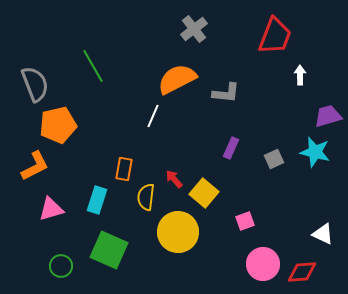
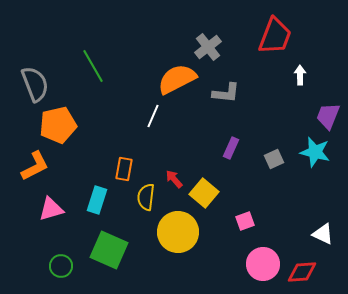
gray cross: moved 14 px right, 18 px down
purple trapezoid: rotated 52 degrees counterclockwise
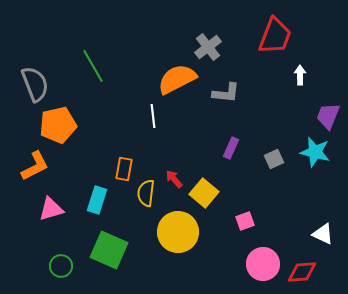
white line: rotated 30 degrees counterclockwise
yellow semicircle: moved 4 px up
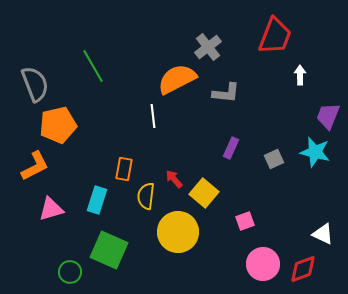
yellow semicircle: moved 3 px down
green circle: moved 9 px right, 6 px down
red diamond: moved 1 px right, 3 px up; rotated 16 degrees counterclockwise
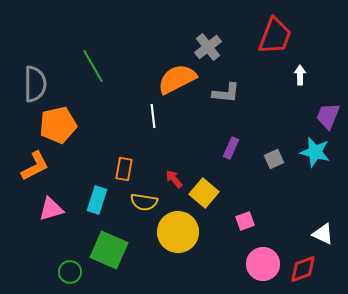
gray semicircle: rotated 21 degrees clockwise
yellow semicircle: moved 2 px left, 6 px down; rotated 88 degrees counterclockwise
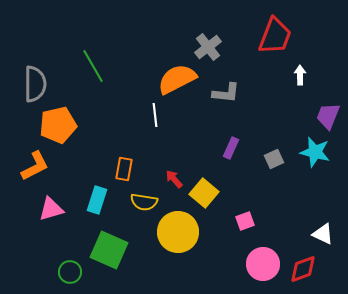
white line: moved 2 px right, 1 px up
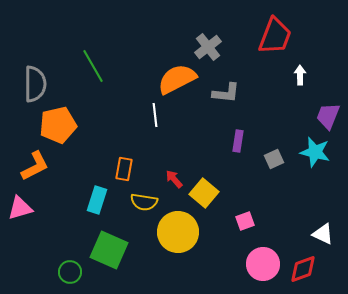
purple rectangle: moved 7 px right, 7 px up; rotated 15 degrees counterclockwise
pink triangle: moved 31 px left, 1 px up
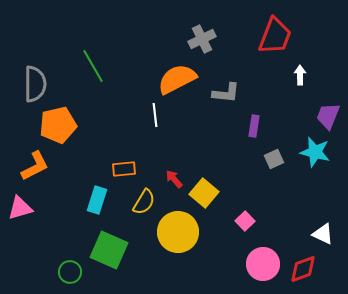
gray cross: moved 6 px left, 8 px up; rotated 12 degrees clockwise
purple rectangle: moved 16 px right, 15 px up
orange rectangle: rotated 75 degrees clockwise
yellow semicircle: rotated 68 degrees counterclockwise
pink square: rotated 24 degrees counterclockwise
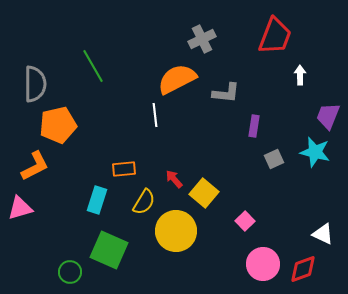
yellow circle: moved 2 px left, 1 px up
